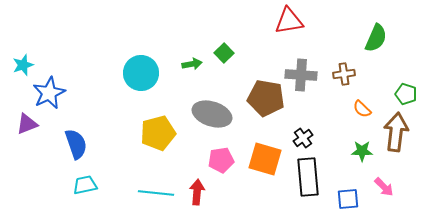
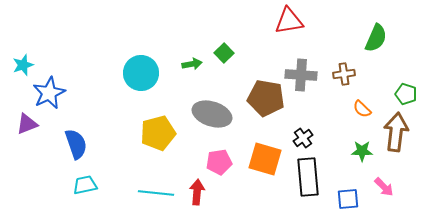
pink pentagon: moved 2 px left, 2 px down
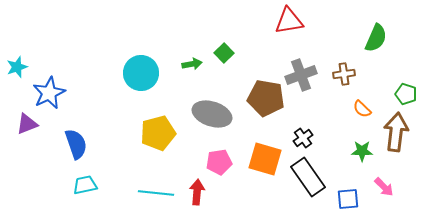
cyan star: moved 6 px left, 2 px down
gray cross: rotated 24 degrees counterclockwise
black rectangle: rotated 30 degrees counterclockwise
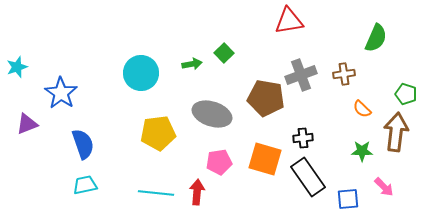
blue star: moved 12 px right; rotated 12 degrees counterclockwise
yellow pentagon: rotated 8 degrees clockwise
black cross: rotated 30 degrees clockwise
blue semicircle: moved 7 px right
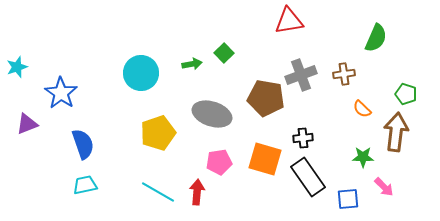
yellow pentagon: rotated 12 degrees counterclockwise
green star: moved 1 px right, 6 px down
cyan line: moved 2 px right, 1 px up; rotated 24 degrees clockwise
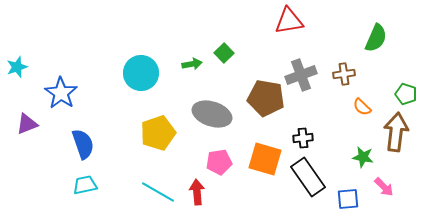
orange semicircle: moved 2 px up
green star: rotated 10 degrees clockwise
red arrow: rotated 10 degrees counterclockwise
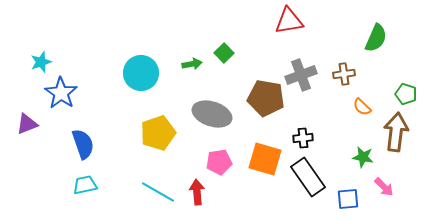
cyan star: moved 24 px right, 5 px up
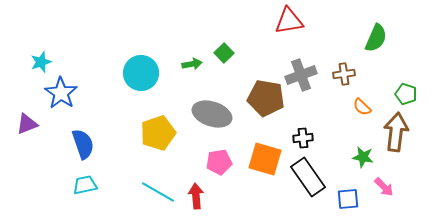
red arrow: moved 1 px left, 4 px down
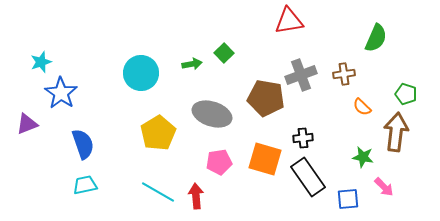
yellow pentagon: rotated 12 degrees counterclockwise
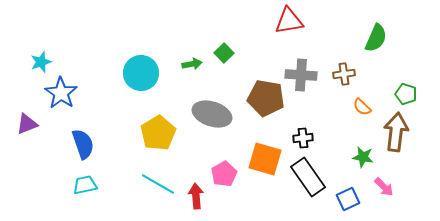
gray cross: rotated 24 degrees clockwise
pink pentagon: moved 5 px right, 12 px down; rotated 20 degrees counterclockwise
cyan line: moved 8 px up
blue square: rotated 20 degrees counterclockwise
